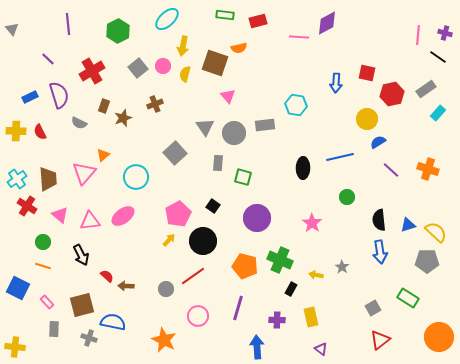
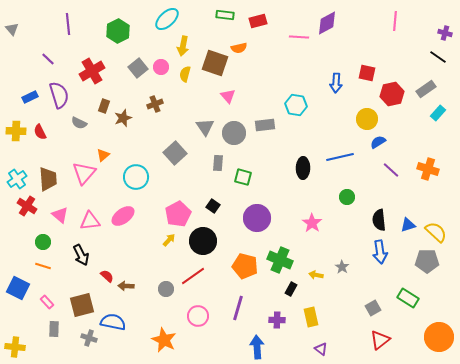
pink line at (418, 35): moved 23 px left, 14 px up
pink circle at (163, 66): moved 2 px left, 1 px down
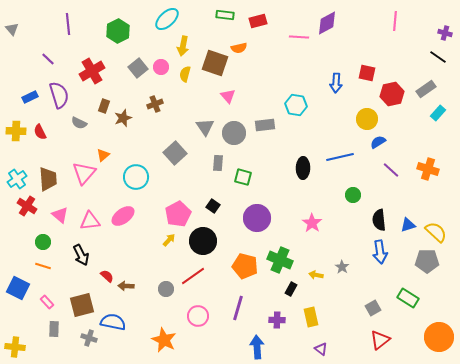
green circle at (347, 197): moved 6 px right, 2 px up
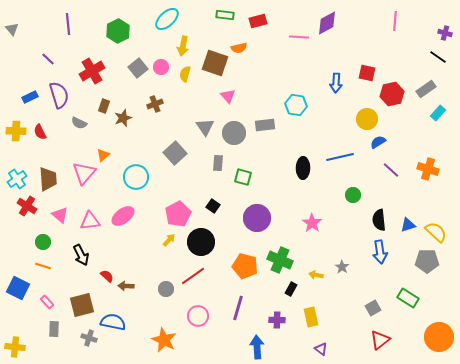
black circle at (203, 241): moved 2 px left, 1 px down
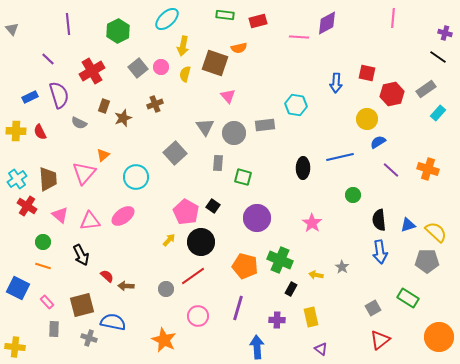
pink line at (395, 21): moved 2 px left, 3 px up
pink pentagon at (178, 214): moved 8 px right, 2 px up; rotated 15 degrees counterclockwise
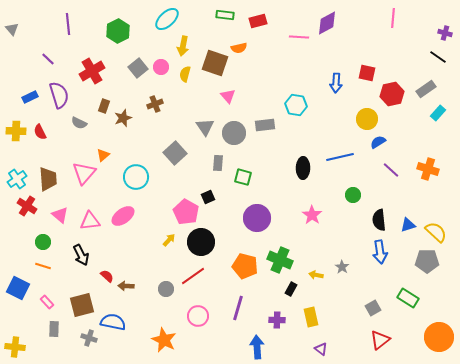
black square at (213, 206): moved 5 px left, 9 px up; rotated 32 degrees clockwise
pink star at (312, 223): moved 8 px up
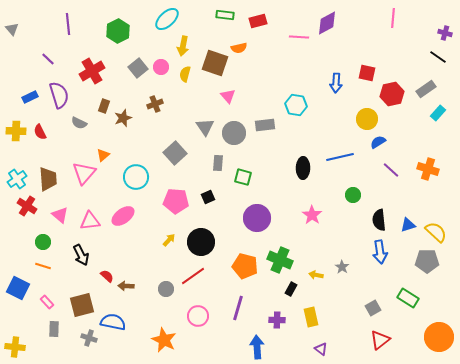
pink pentagon at (186, 212): moved 10 px left, 11 px up; rotated 25 degrees counterclockwise
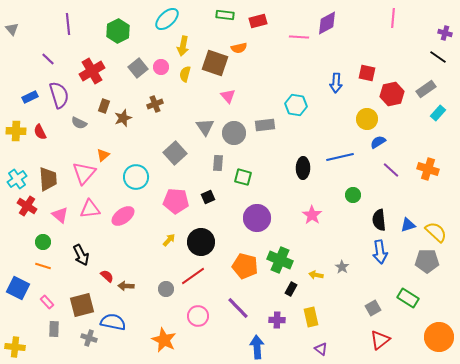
pink triangle at (90, 221): moved 12 px up
purple line at (238, 308): rotated 60 degrees counterclockwise
